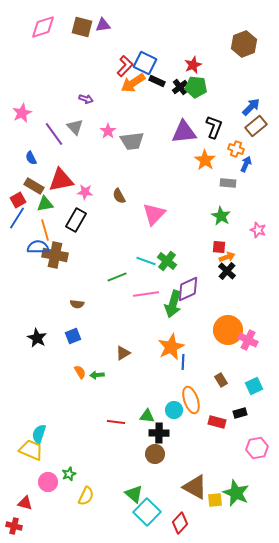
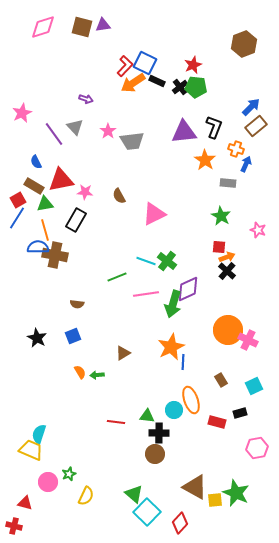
blue semicircle at (31, 158): moved 5 px right, 4 px down
pink triangle at (154, 214): rotated 20 degrees clockwise
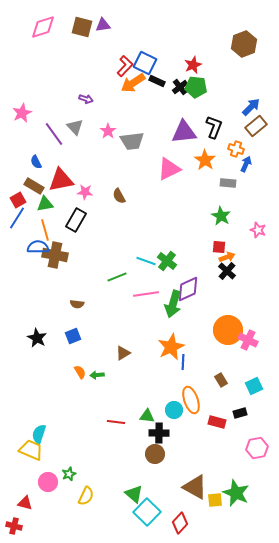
pink triangle at (154, 214): moved 15 px right, 45 px up
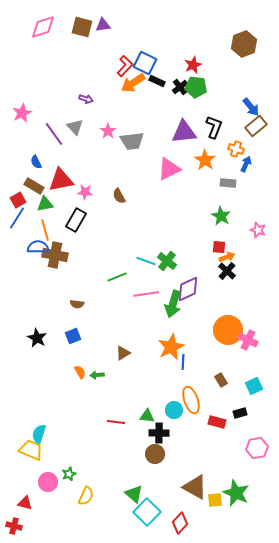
blue arrow at (251, 107): rotated 96 degrees clockwise
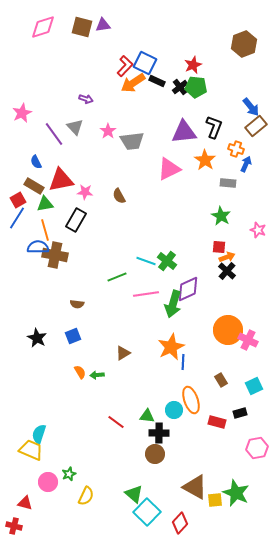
red line at (116, 422): rotated 30 degrees clockwise
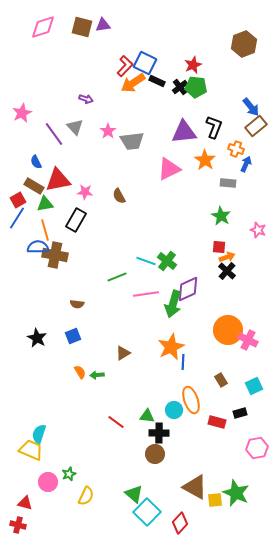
red triangle at (61, 180): moved 3 px left
red cross at (14, 526): moved 4 px right, 1 px up
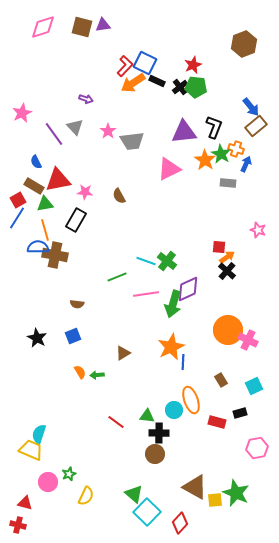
green star at (221, 216): moved 62 px up
orange arrow at (227, 257): rotated 14 degrees counterclockwise
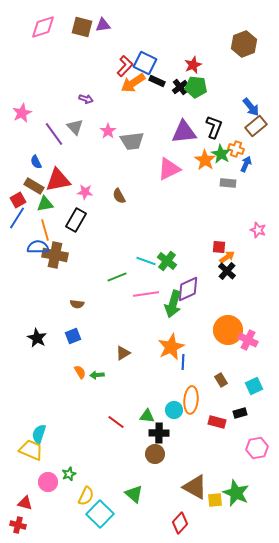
orange ellipse at (191, 400): rotated 24 degrees clockwise
cyan square at (147, 512): moved 47 px left, 2 px down
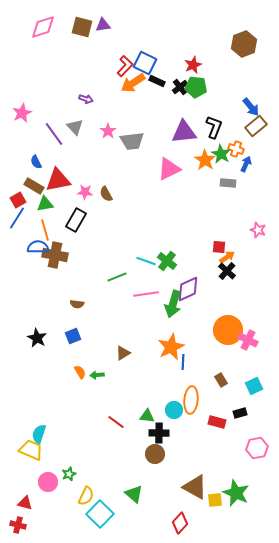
brown semicircle at (119, 196): moved 13 px left, 2 px up
